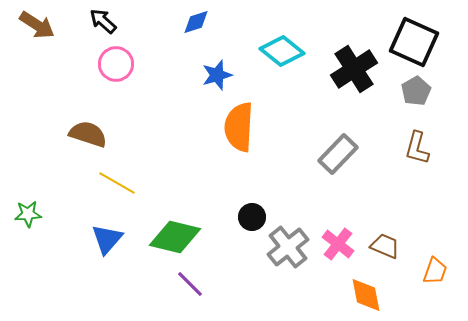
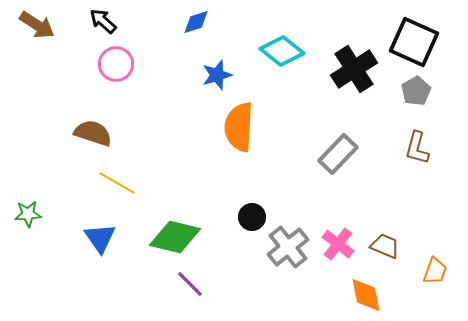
brown semicircle: moved 5 px right, 1 px up
blue triangle: moved 7 px left, 1 px up; rotated 16 degrees counterclockwise
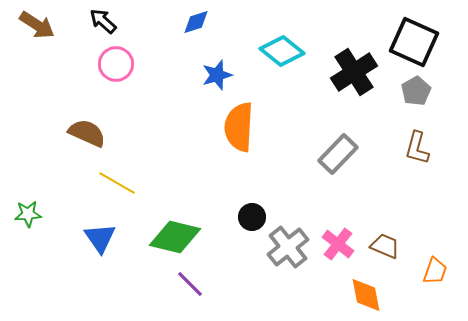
black cross: moved 3 px down
brown semicircle: moved 6 px left; rotated 6 degrees clockwise
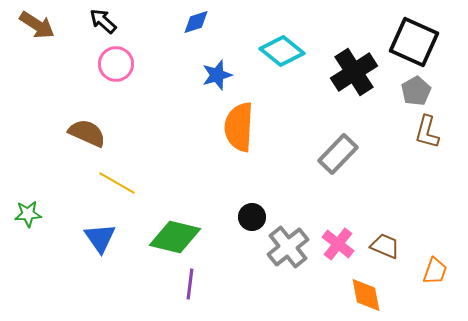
brown L-shape: moved 10 px right, 16 px up
purple line: rotated 52 degrees clockwise
